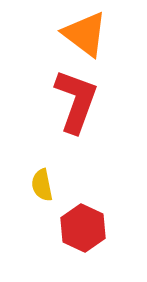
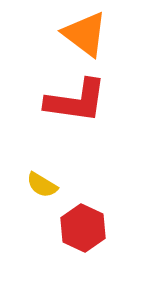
red L-shape: rotated 78 degrees clockwise
yellow semicircle: rotated 48 degrees counterclockwise
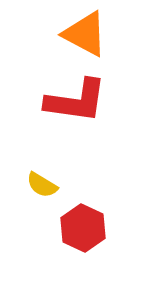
orange triangle: rotated 9 degrees counterclockwise
